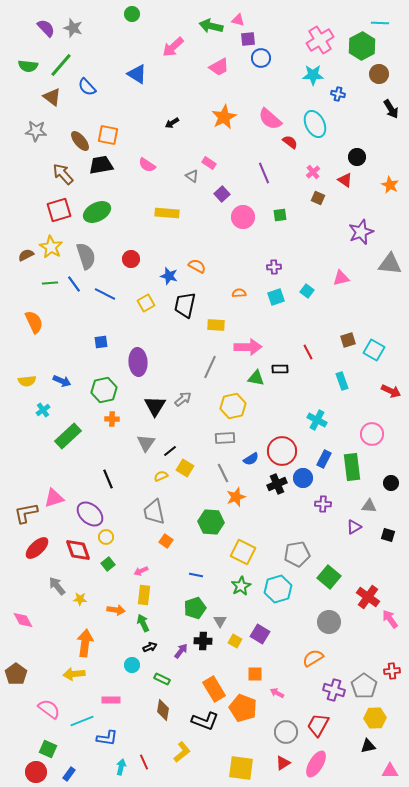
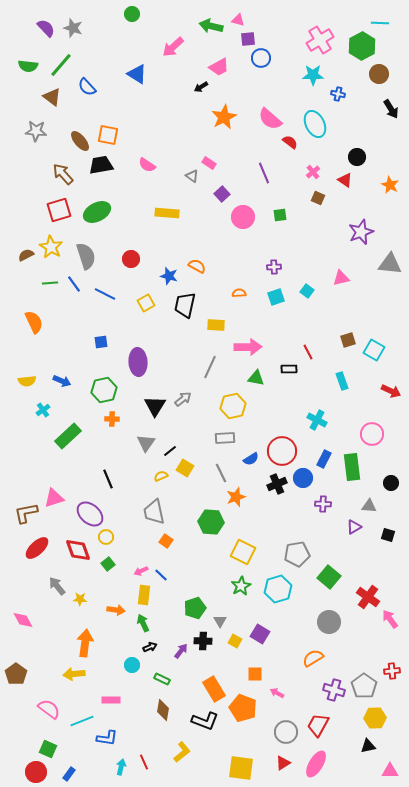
black arrow at (172, 123): moved 29 px right, 36 px up
black rectangle at (280, 369): moved 9 px right
gray line at (223, 473): moved 2 px left
blue line at (196, 575): moved 35 px left; rotated 32 degrees clockwise
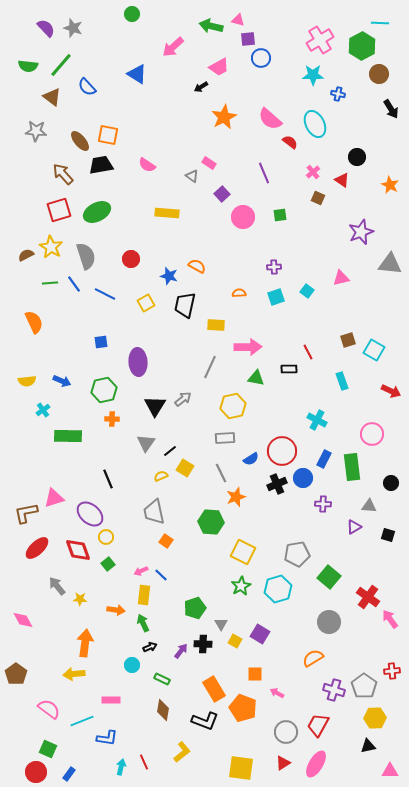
red triangle at (345, 180): moved 3 px left
green rectangle at (68, 436): rotated 44 degrees clockwise
gray triangle at (220, 621): moved 1 px right, 3 px down
black cross at (203, 641): moved 3 px down
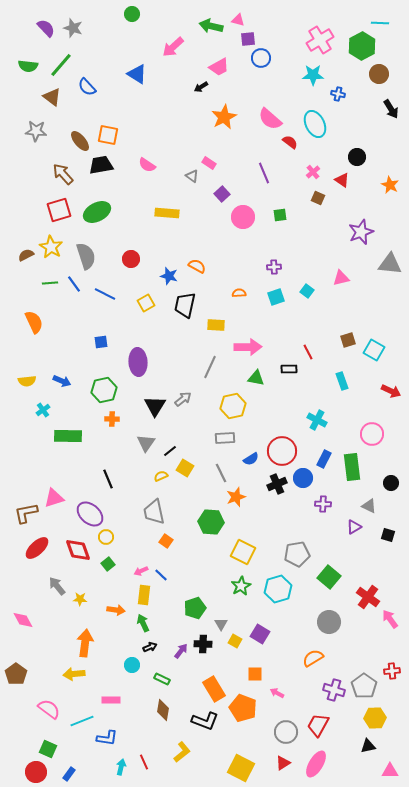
gray triangle at (369, 506): rotated 21 degrees clockwise
yellow square at (241, 768): rotated 20 degrees clockwise
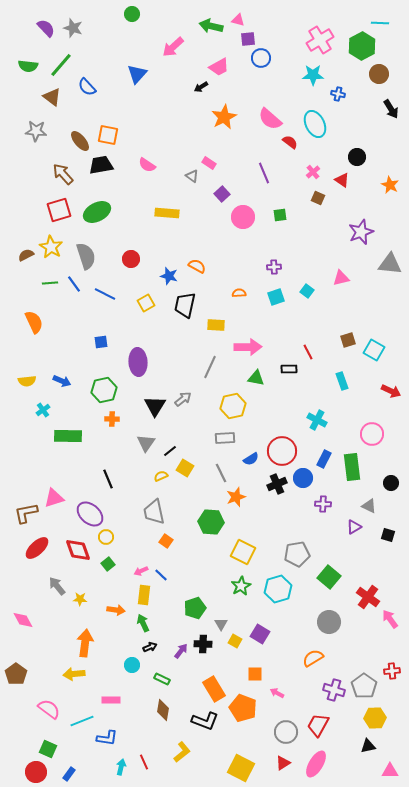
blue triangle at (137, 74): rotated 40 degrees clockwise
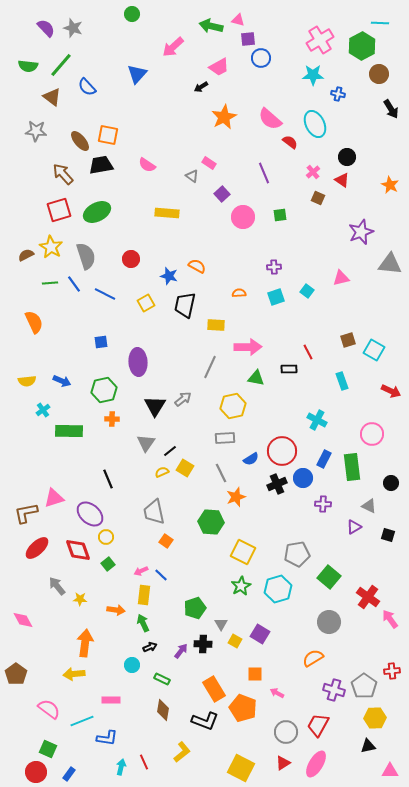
black circle at (357, 157): moved 10 px left
green rectangle at (68, 436): moved 1 px right, 5 px up
yellow semicircle at (161, 476): moved 1 px right, 4 px up
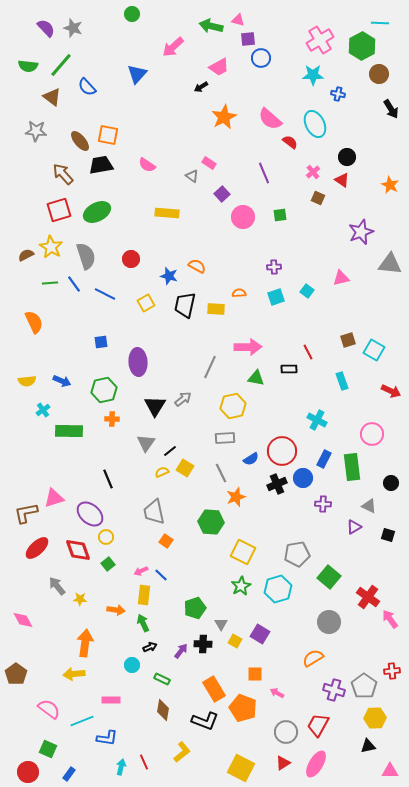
yellow rectangle at (216, 325): moved 16 px up
red circle at (36, 772): moved 8 px left
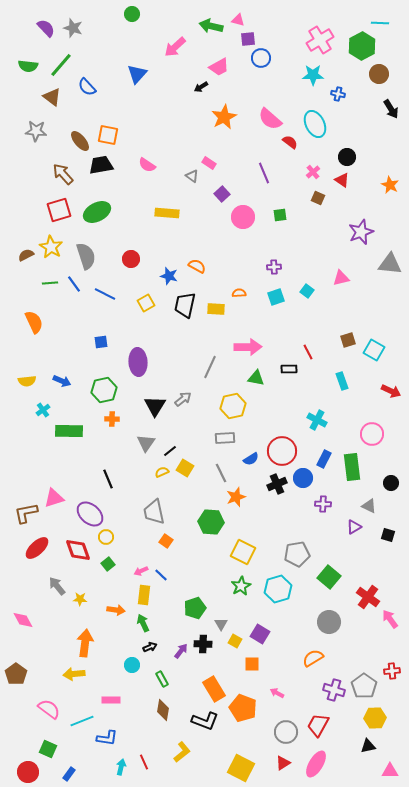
pink arrow at (173, 47): moved 2 px right
orange square at (255, 674): moved 3 px left, 10 px up
green rectangle at (162, 679): rotated 35 degrees clockwise
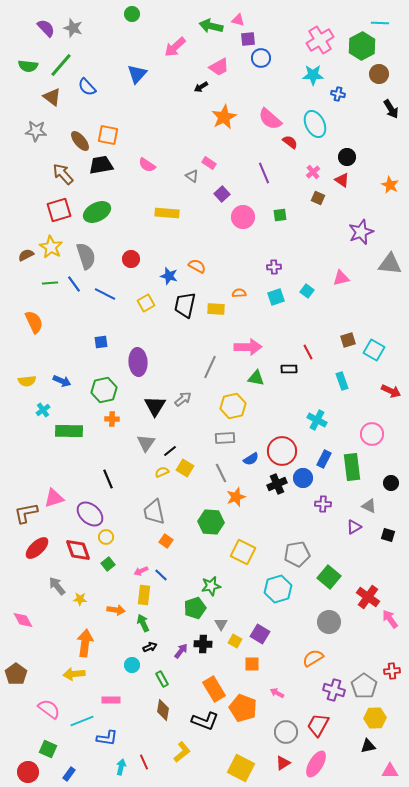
green star at (241, 586): moved 30 px left; rotated 18 degrees clockwise
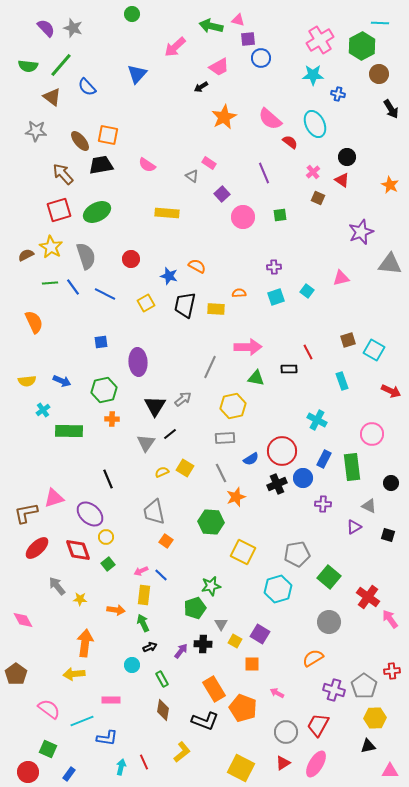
blue line at (74, 284): moved 1 px left, 3 px down
black line at (170, 451): moved 17 px up
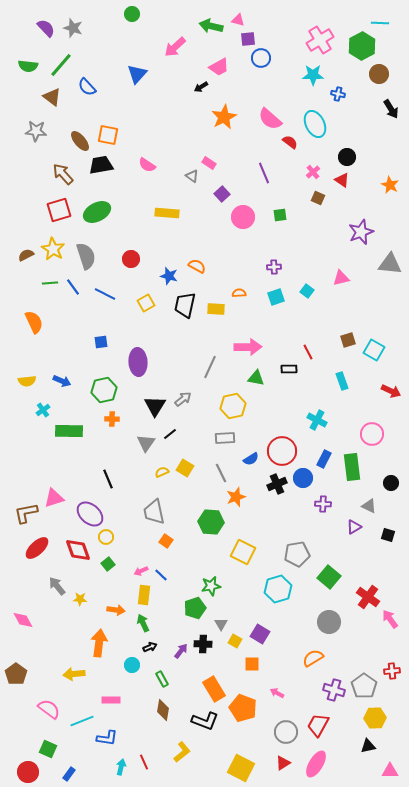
yellow star at (51, 247): moved 2 px right, 2 px down
orange arrow at (85, 643): moved 14 px right
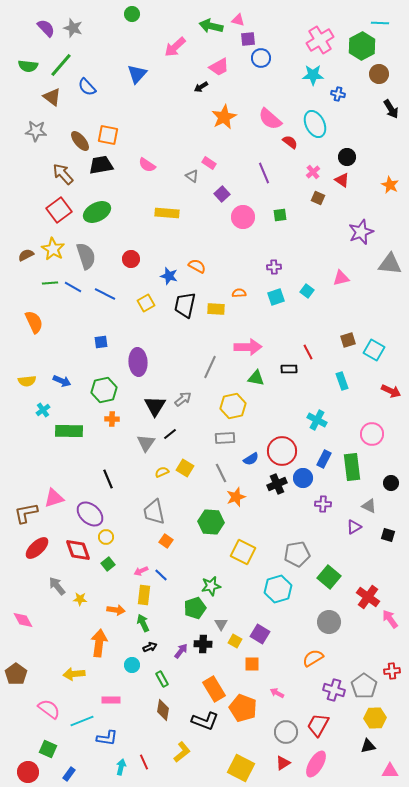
red square at (59, 210): rotated 20 degrees counterclockwise
blue line at (73, 287): rotated 24 degrees counterclockwise
